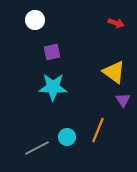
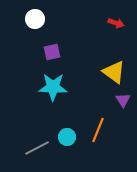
white circle: moved 1 px up
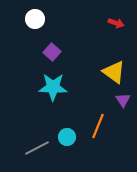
purple square: rotated 36 degrees counterclockwise
orange line: moved 4 px up
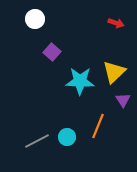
yellow triangle: rotated 40 degrees clockwise
cyan star: moved 27 px right, 6 px up
gray line: moved 7 px up
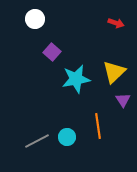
cyan star: moved 4 px left, 2 px up; rotated 12 degrees counterclockwise
orange line: rotated 30 degrees counterclockwise
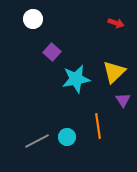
white circle: moved 2 px left
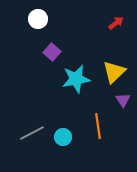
white circle: moved 5 px right
red arrow: rotated 56 degrees counterclockwise
cyan circle: moved 4 px left
gray line: moved 5 px left, 8 px up
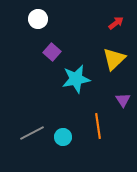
yellow triangle: moved 13 px up
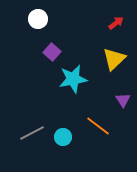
cyan star: moved 3 px left
orange line: rotated 45 degrees counterclockwise
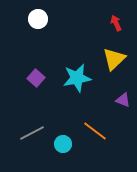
red arrow: rotated 77 degrees counterclockwise
purple square: moved 16 px left, 26 px down
cyan star: moved 4 px right, 1 px up
purple triangle: rotated 35 degrees counterclockwise
orange line: moved 3 px left, 5 px down
cyan circle: moved 7 px down
